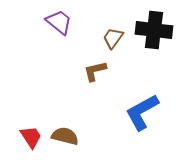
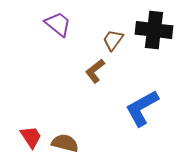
purple trapezoid: moved 1 px left, 2 px down
brown trapezoid: moved 2 px down
brown L-shape: rotated 25 degrees counterclockwise
blue L-shape: moved 4 px up
brown semicircle: moved 7 px down
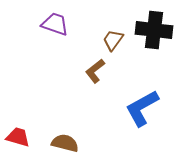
purple trapezoid: moved 3 px left; rotated 20 degrees counterclockwise
red trapezoid: moved 13 px left; rotated 40 degrees counterclockwise
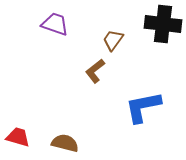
black cross: moved 9 px right, 6 px up
blue L-shape: moved 1 px right, 1 px up; rotated 18 degrees clockwise
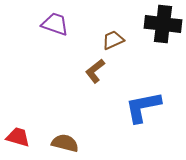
brown trapezoid: rotated 30 degrees clockwise
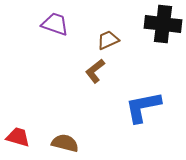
brown trapezoid: moved 5 px left
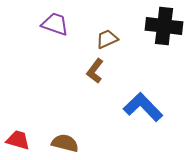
black cross: moved 1 px right, 2 px down
brown trapezoid: moved 1 px left, 1 px up
brown L-shape: rotated 15 degrees counterclockwise
blue L-shape: rotated 57 degrees clockwise
red trapezoid: moved 3 px down
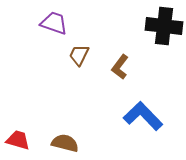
purple trapezoid: moved 1 px left, 1 px up
brown trapezoid: moved 28 px left, 16 px down; rotated 40 degrees counterclockwise
brown L-shape: moved 25 px right, 4 px up
blue L-shape: moved 9 px down
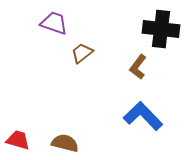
black cross: moved 3 px left, 3 px down
brown trapezoid: moved 3 px right, 2 px up; rotated 25 degrees clockwise
brown L-shape: moved 18 px right
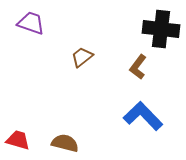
purple trapezoid: moved 23 px left
brown trapezoid: moved 4 px down
